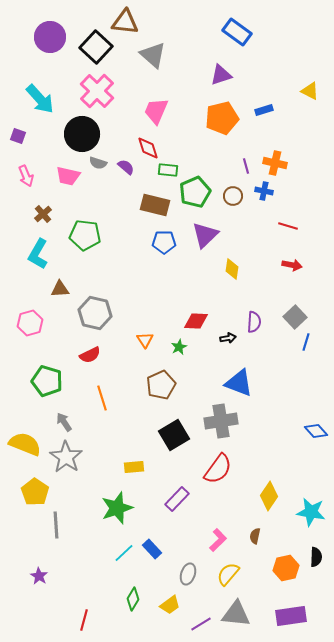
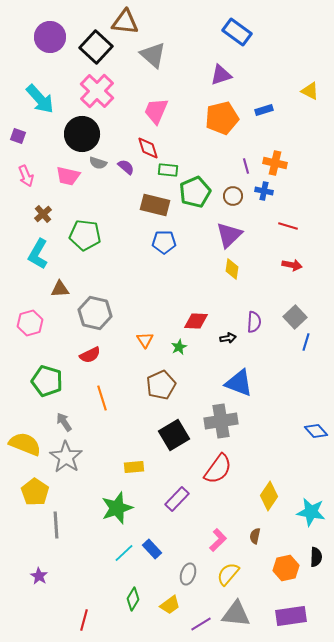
purple triangle at (205, 235): moved 24 px right
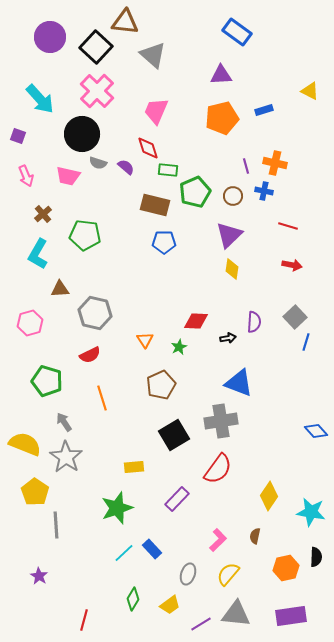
purple triangle at (221, 75): rotated 15 degrees clockwise
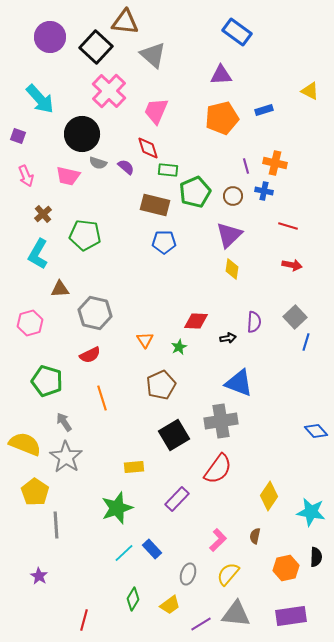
pink cross at (97, 91): moved 12 px right
